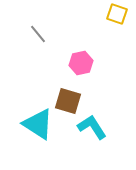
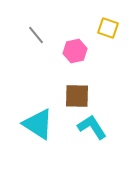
yellow square: moved 9 px left, 14 px down
gray line: moved 2 px left, 1 px down
pink hexagon: moved 6 px left, 12 px up
brown square: moved 9 px right, 5 px up; rotated 16 degrees counterclockwise
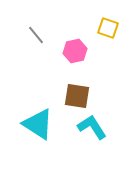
brown square: rotated 8 degrees clockwise
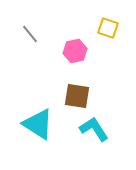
gray line: moved 6 px left, 1 px up
cyan L-shape: moved 2 px right, 2 px down
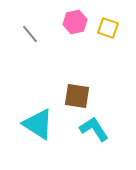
pink hexagon: moved 29 px up
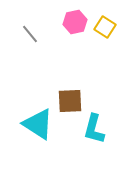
yellow square: moved 3 px left, 1 px up; rotated 15 degrees clockwise
brown square: moved 7 px left, 5 px down; rotated 12 degrees counterclockwise
cyan L-shape: rotated 132 degrees counterclockwise
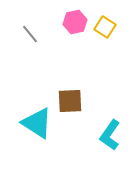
cyan triangle: moved 1 px left, 1 px up
cyan L-shape: moved 16 px right, 6 px down; rotated 20 degrees clockwise
